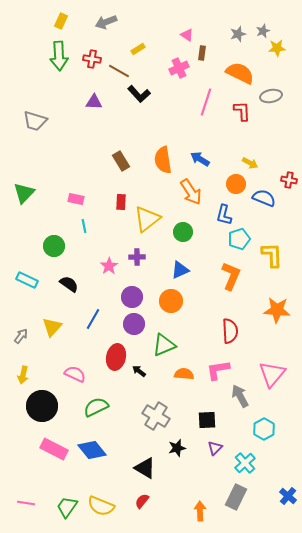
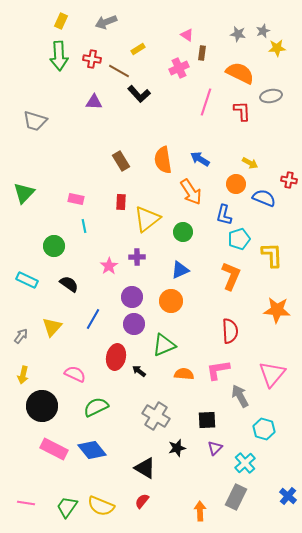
gray star at (238, 34): rotated 28 degrees clockwise
cyan hexagon at (264, 429): rotated 15 degrees counterclockwise
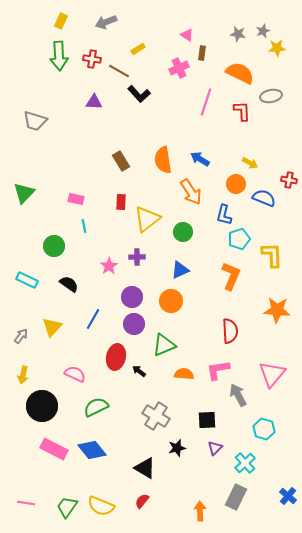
gray arrow at (240, 396): moved 2 px left, 1 px up
